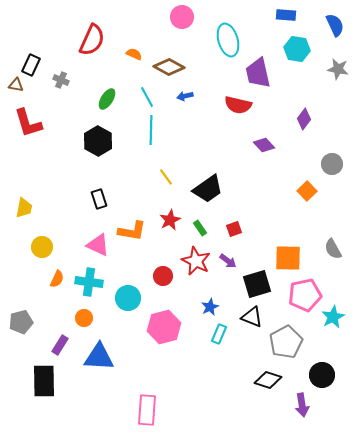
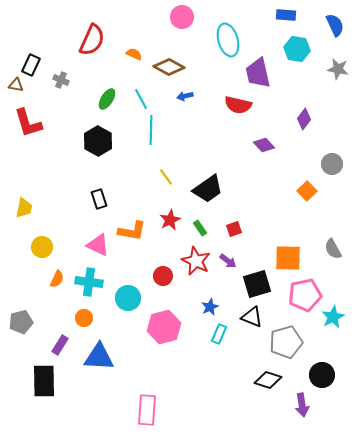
cyan line at (147, 97): moved 6 px left, 2 px down
gray pentagon at (286, 342): rotated 12 degrees clockwise
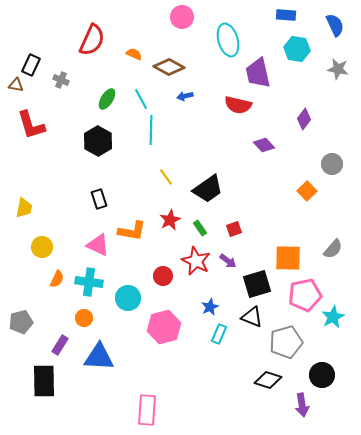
red L-shape at (28, 123): moved 3 px right, 2 px down
gray semicircle at (333, 249): rotated 110 degrees counterclockwise
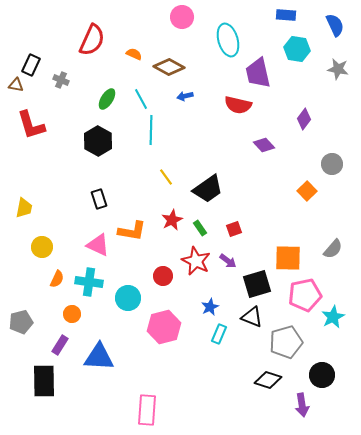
red star at (170, 220): moved 2 px right
orange circle at (84, 318): moved 12 px left, 4 px up
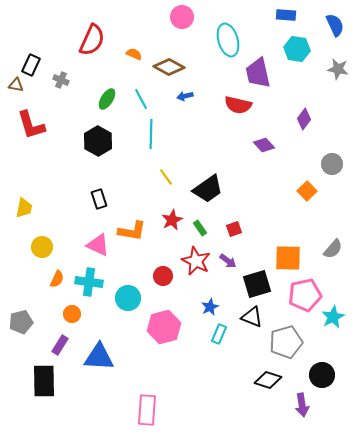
cyan line at (151, 130): moved 4 px down
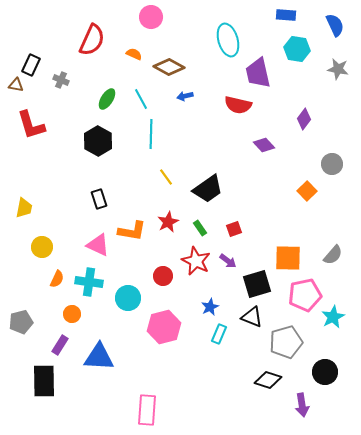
pink circle at (182, 17): moved 31 px left
red star at (172, 220): moved 4 px left, 2 px down
gray semicircle at (333, 249): moved 6 px down
black circle at (322, 375): moved 3 px right, 3 px up
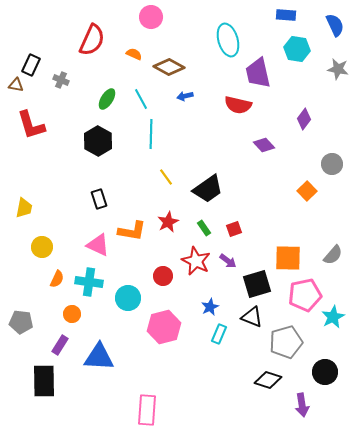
green rectangle at (200, 228): moved 4 px right
gray pentagon at (21, 322): rotated 20 degrees clockwise
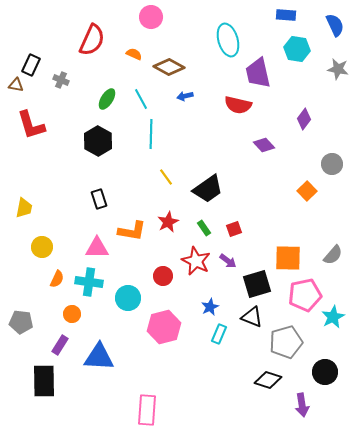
pink triangle at (98, 245): moved 1 px left, 3 px down; rotated 25 degrees counterclockwise
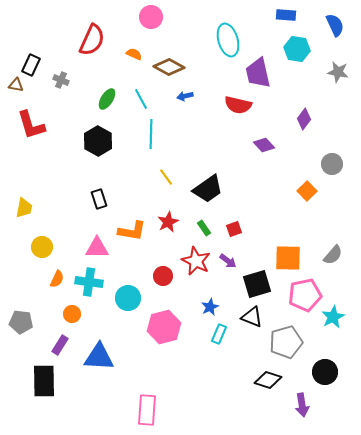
gray star at (338, 69): moved 3 px down
